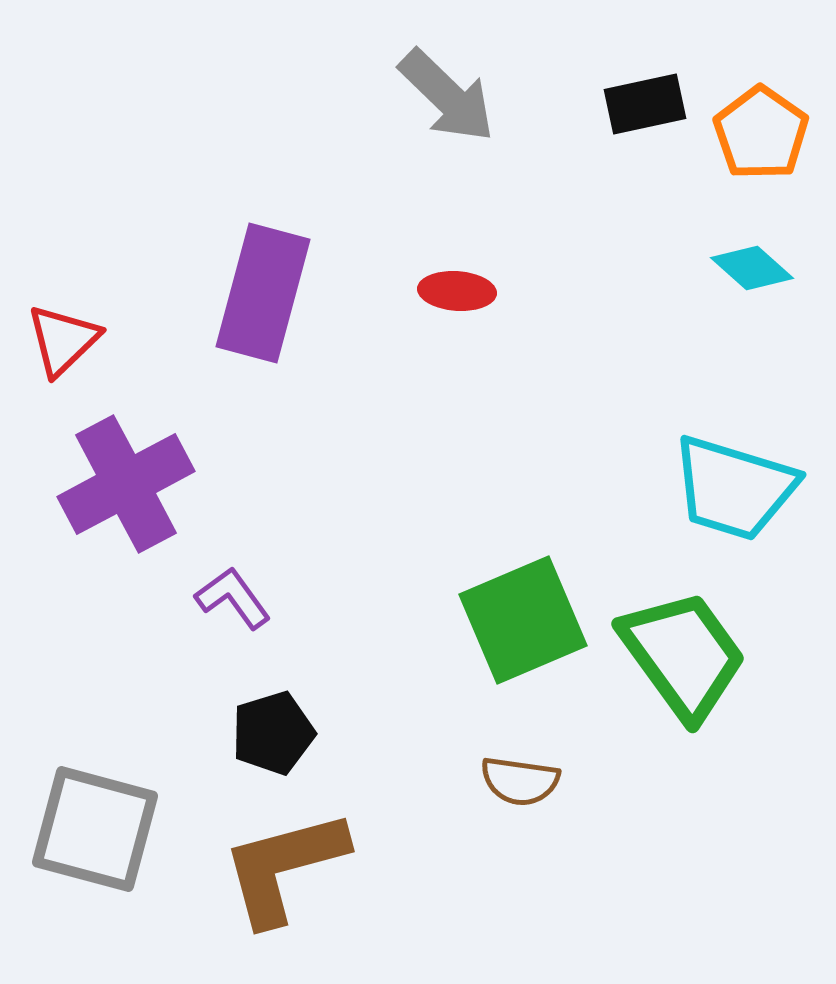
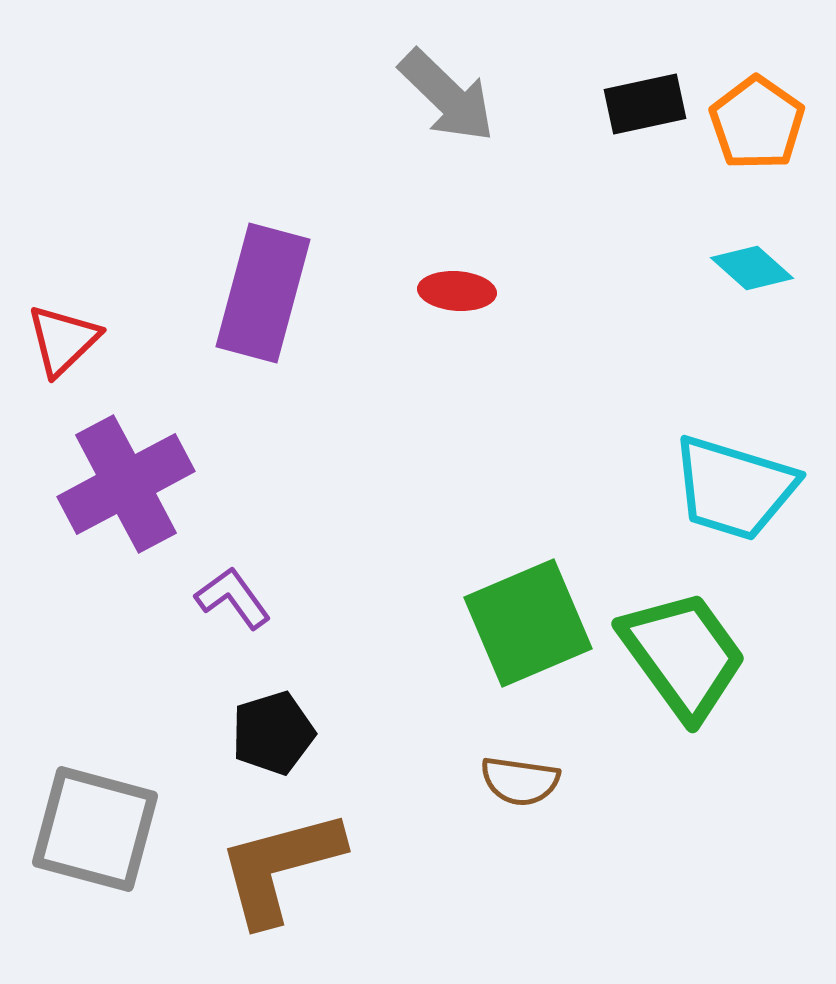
orange pentagon: moved 4 px left, 10 px up
green square: moved 5 px right, 3 px down
brown L-shape: moved 4 px left
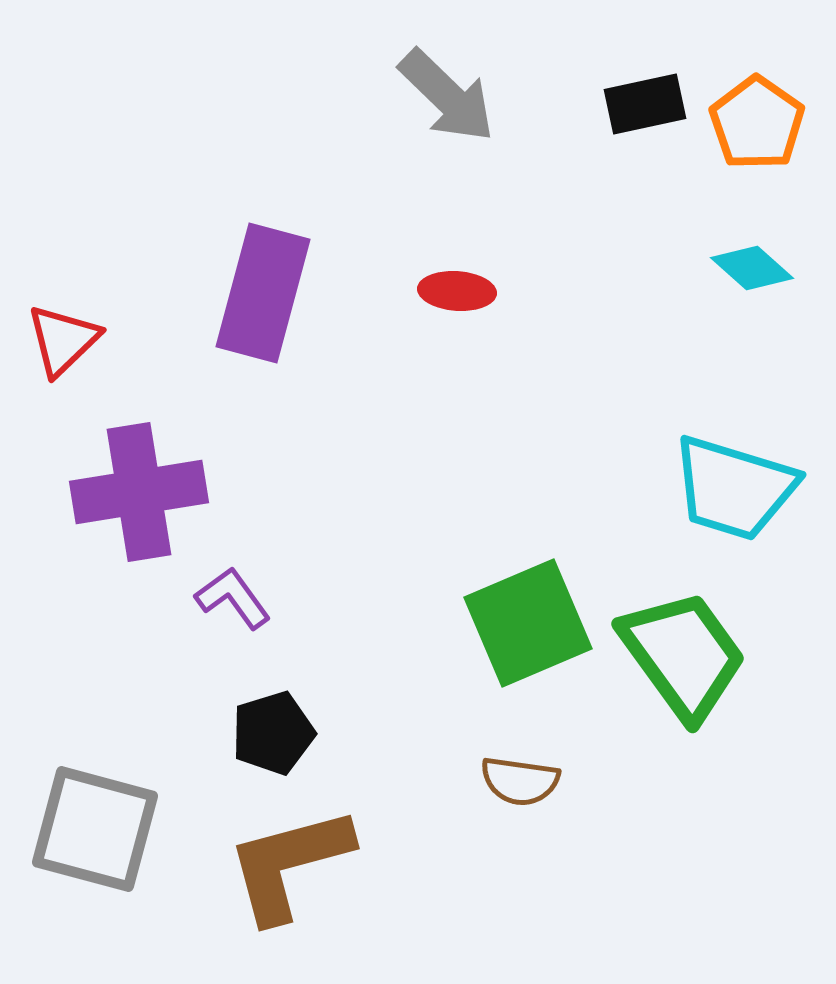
purple cross: moved 13 px right, 8 px down; rotated 19 degrees clockwise
brown L-shape: moved 9 px right, 3 px up
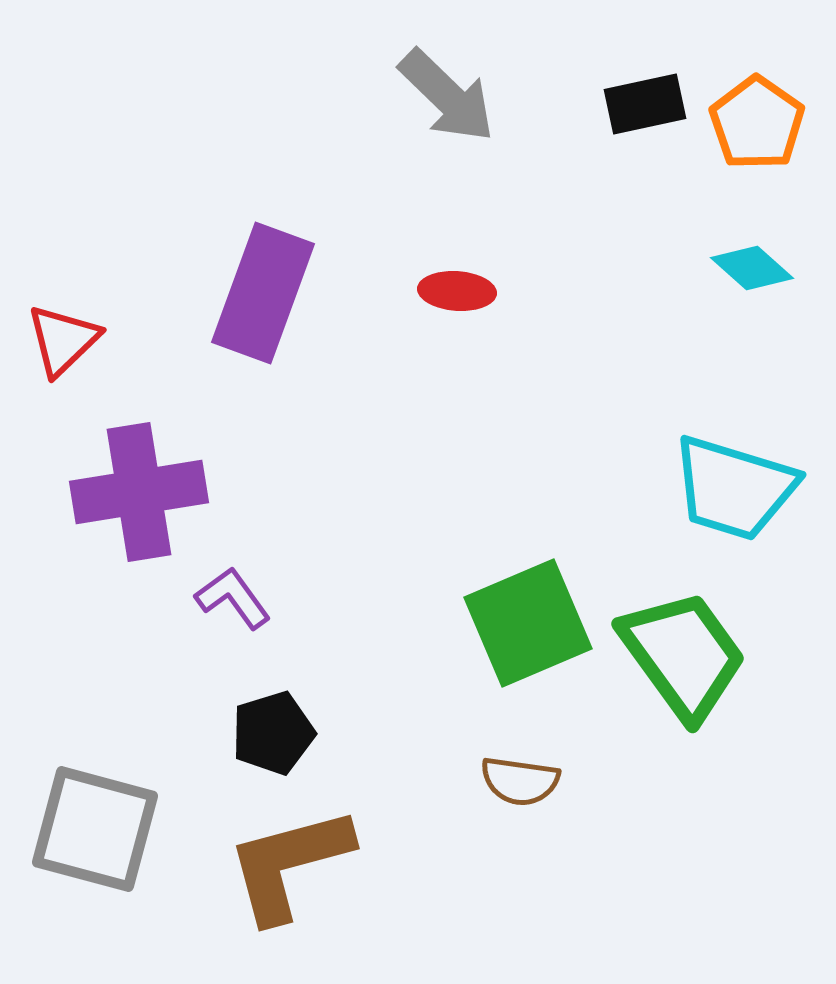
purple rectangle: rotated 5 degrees clockwise
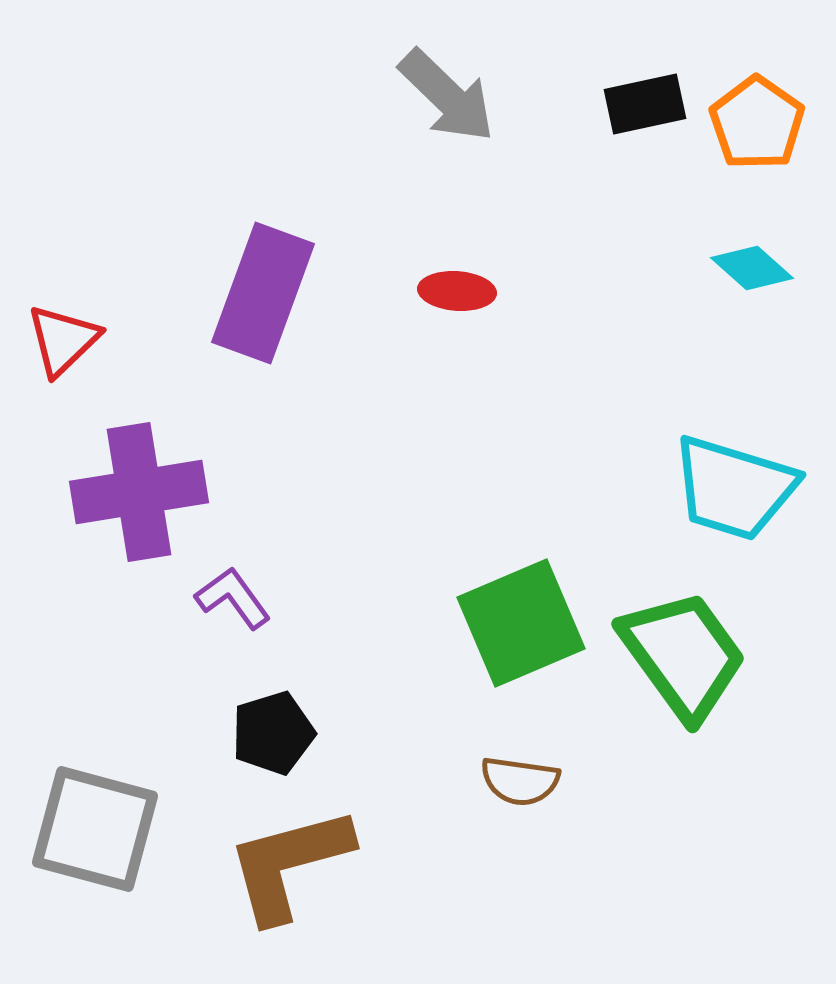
green square: moved 7 px left
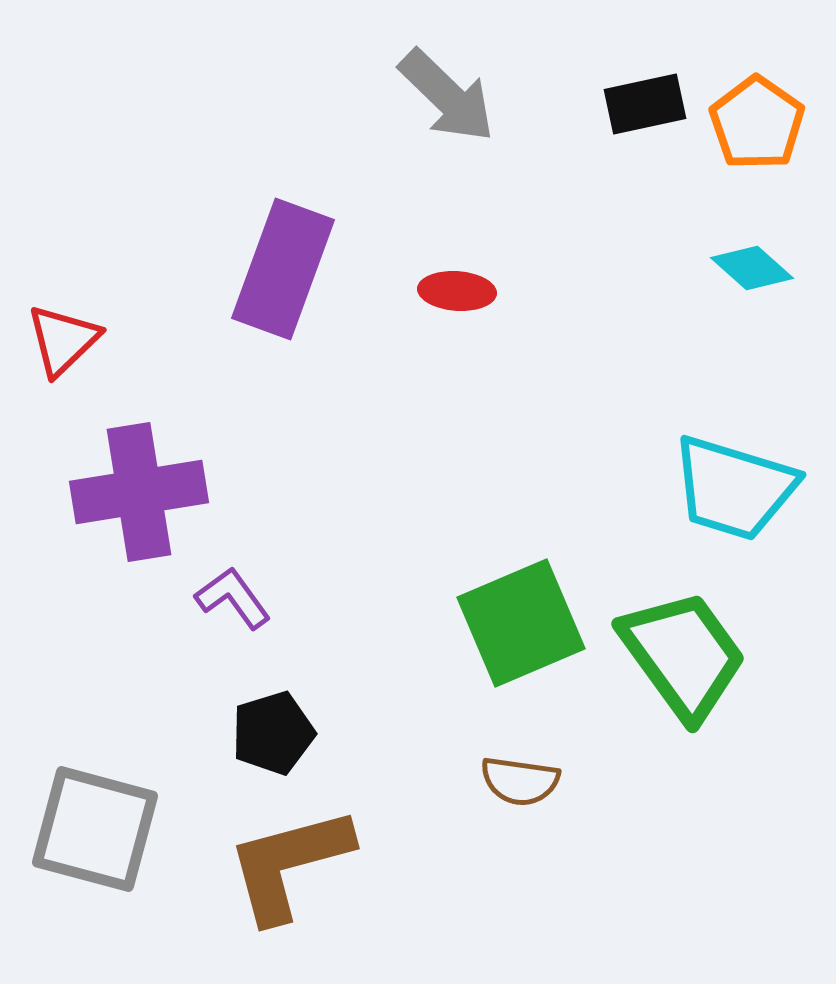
purple rectangle: moved 20 px right, 24 px up
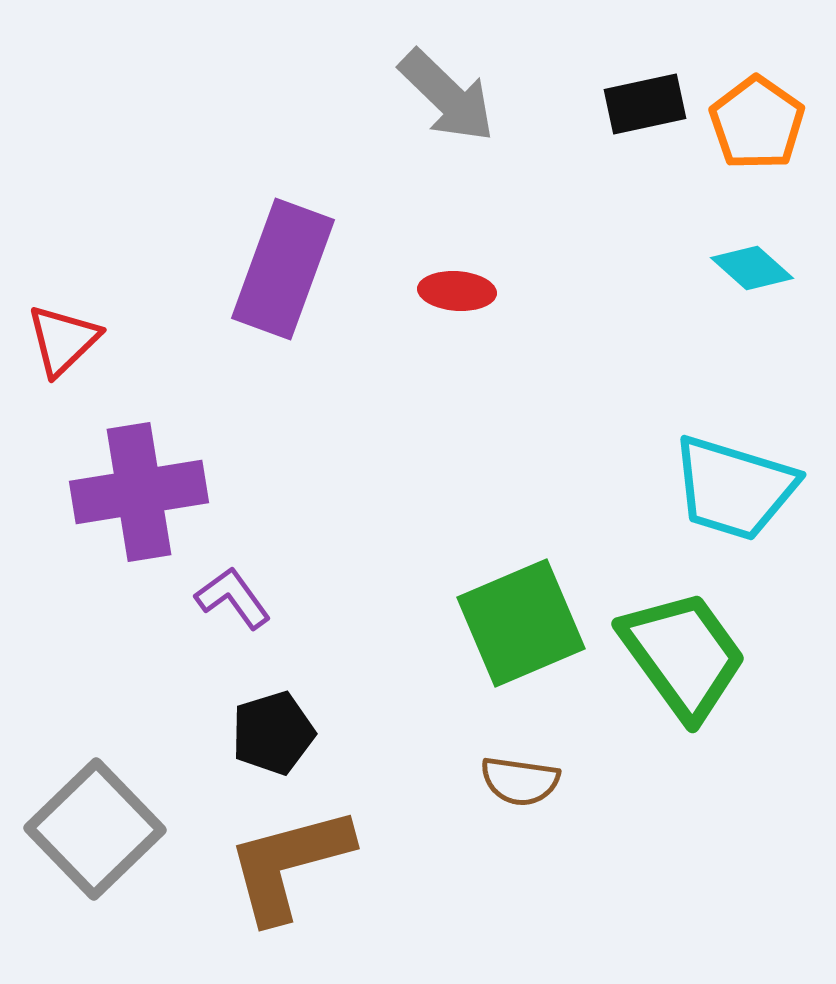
gray square: rotated 31 degrees clockwise
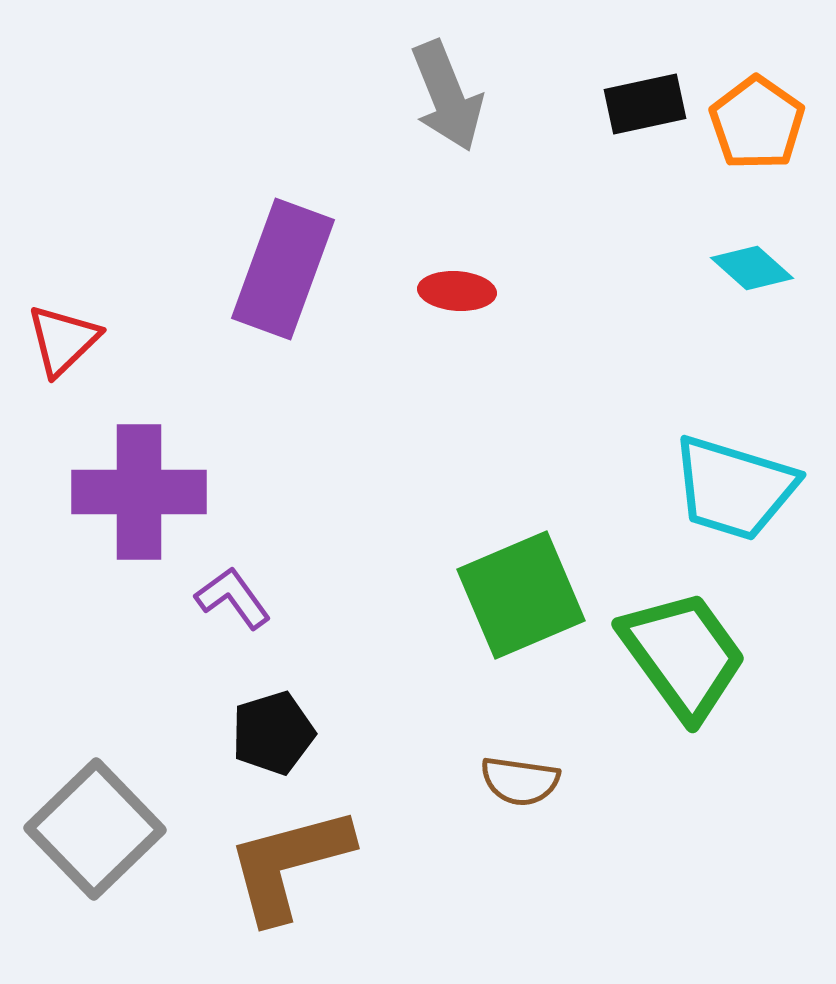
gray arrow: rotated 24 degrees clockwise
purple cross: rotated 9 degrees clockwise
green square: moved 28 px up
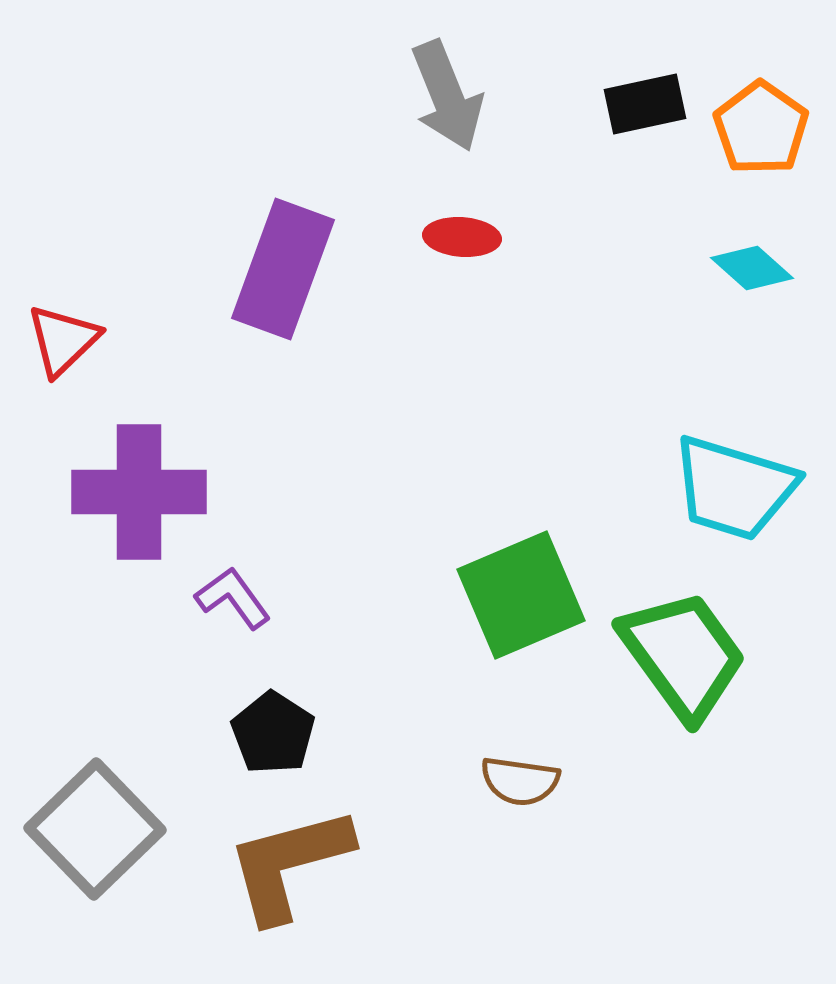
orange pentagon: moved 4 px right, 5 px down
red ellipse: moved 5 px right, 54 px up
black pentagon: rotated 22 degrees counterclockwise
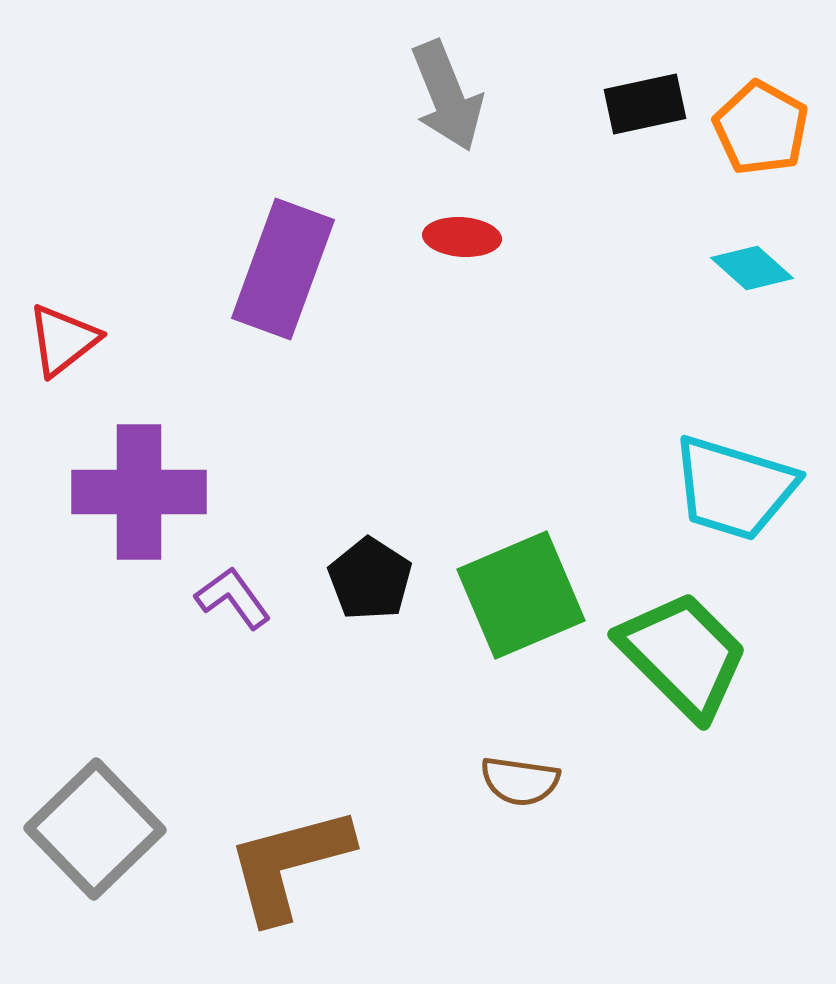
orange pentagon: rotated 6 degrees counterclockwise
red triangle: rotated 6 degrees clockwise
green trapezoid: rotated 9 degrees counterclockwise
black pentagon: moved 97 px right, 154 px up
